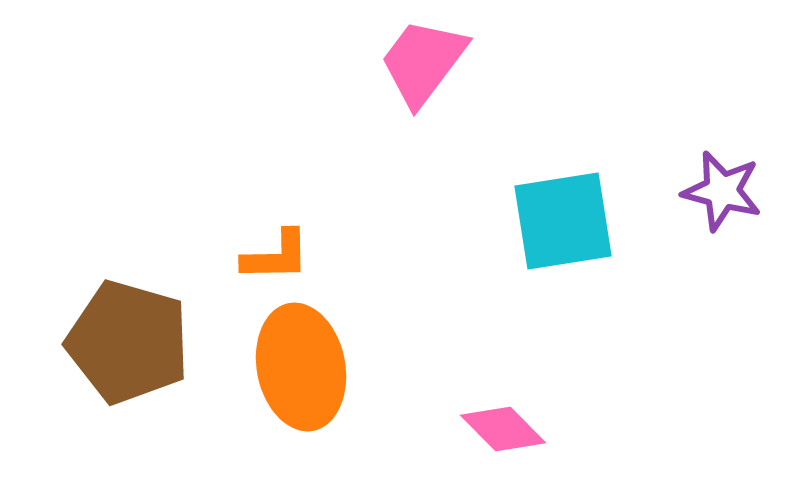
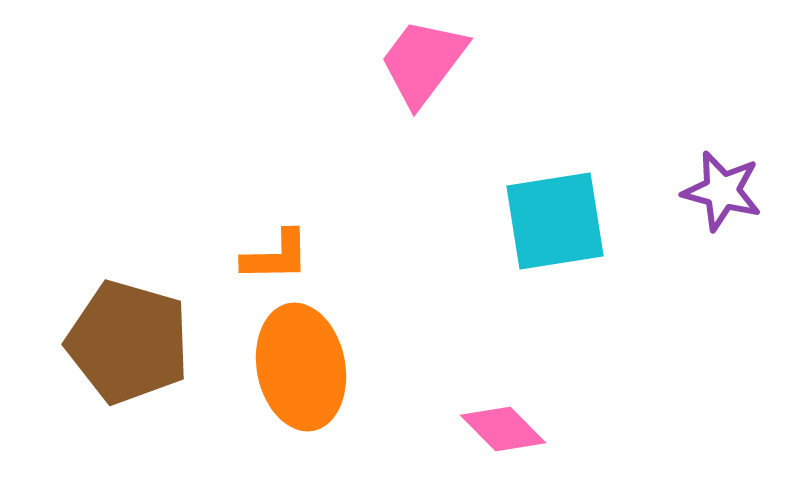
cyan square: moved 8 px left
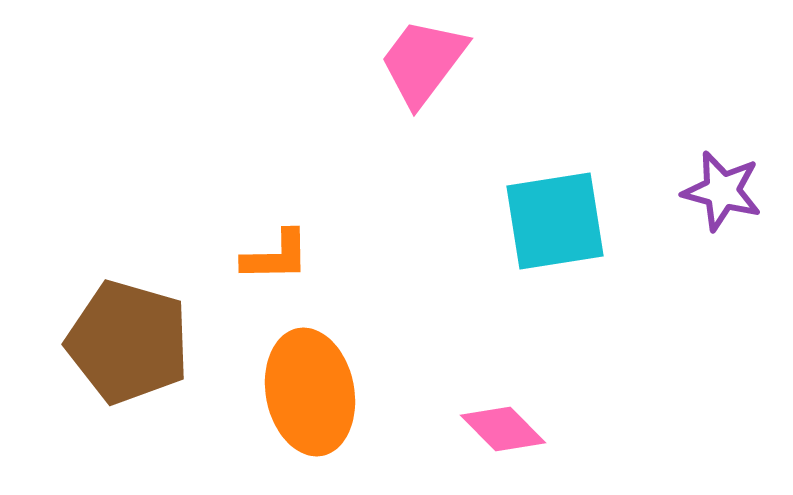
orange ellipse: moved 9 px right, 25 px down
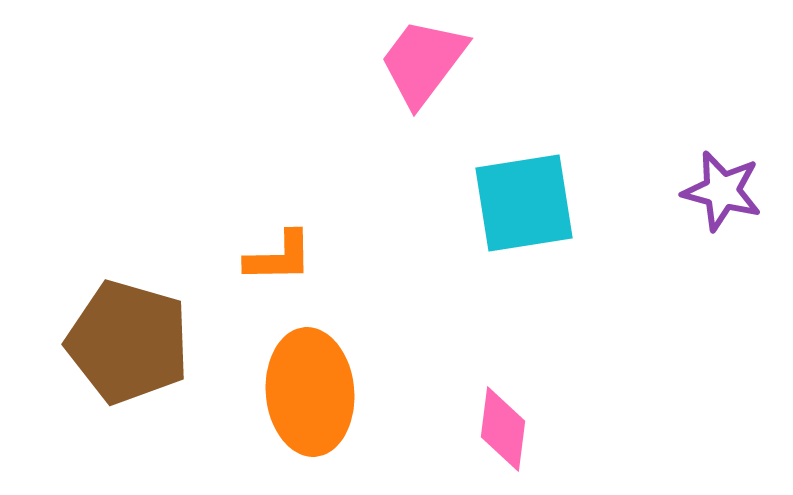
cyan square: moved 31 px left, 18 px up
orange L-shape: moved 3 px right, 1 px down
orange ellipse: rotated 6 degrees clockwise
pink diamond: rotated 52 degrees clockwise
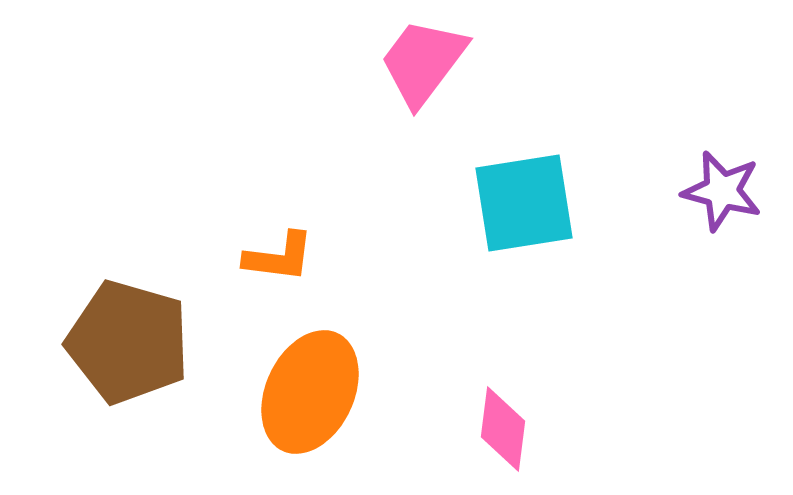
orange L-shape: rotated 8 degrees clockwise
orange ellipse: rotated 30 degrees clockwise
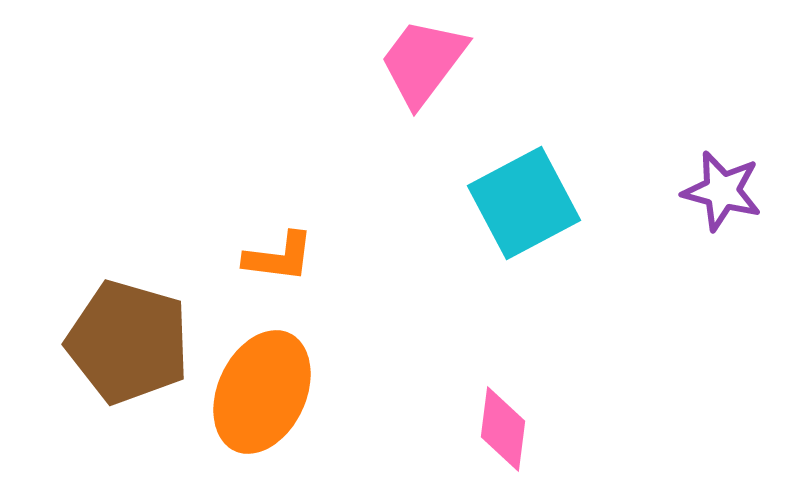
cyan square: rotated 19 degrees counterclockwise
orange ellipse: moved 48 px left
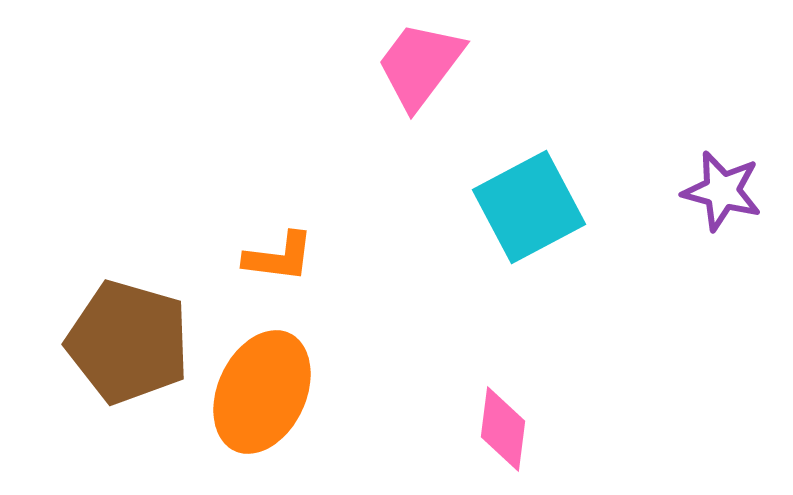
pink trapezoid: moved 3 px left, 3 px down
cyan square: moved 5 px right, 4 px down
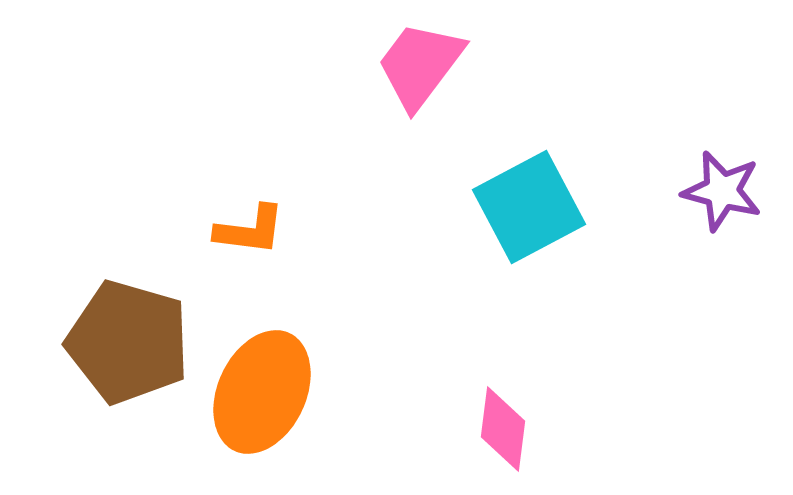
orange L-shape: moved 29 px left, 27 px up
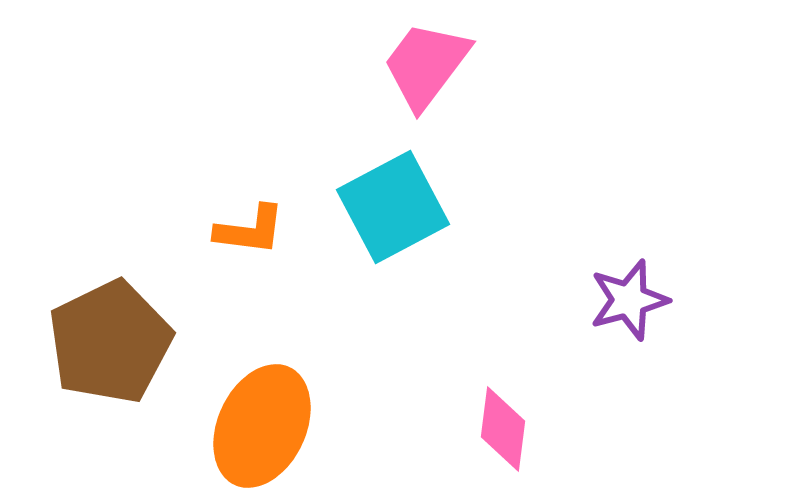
pink trapezoid: moved 6 px right
purple star: moved 93 px left, 109 px down; rotated 30 degrees counterclockwise
cyan square: moved 136 px left
brown pentagon: moved 18 px left; rotated 30 degrees clockwise
orange ellipse: moved 34 px down
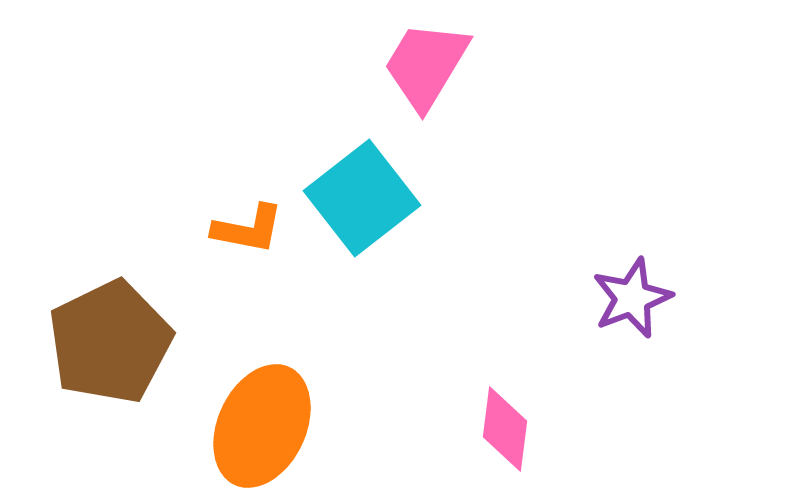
pink trapezoid: rotated 6 degrees counterclockwise
cyan square: moved 31 px left, 9 px up; rotated 10 degrees counterclockwise
orange L-shape: moved 2 px left, 1 px up; rotated 4 degrees clockwise
purple star: moved 3 px right, 2 px up; rotated 6 degrees counterclockwise
pink diamond: moved 2 px right
